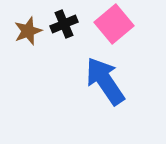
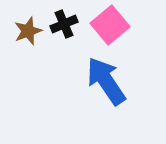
pink square: moved 4 px left, 1 px down
blue arrow: moved 1 px right
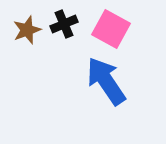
pink square: moved 1 px right, 4 px down; rotated 21 degrees counterclockwise
brown star: moved 1 px left, 1 px up
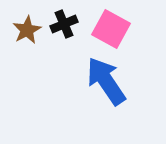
brown star: rotated 8 degrees counterclockwise
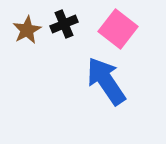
pink square: moved 7 px right; rotated 9 degrees clockwise
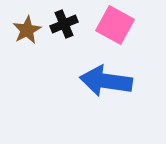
pink square: moved 3 px left, 4 px up; rotated 9 degrees counterclockwise
blue arrow: rotated 48 degrees counterclockwise
